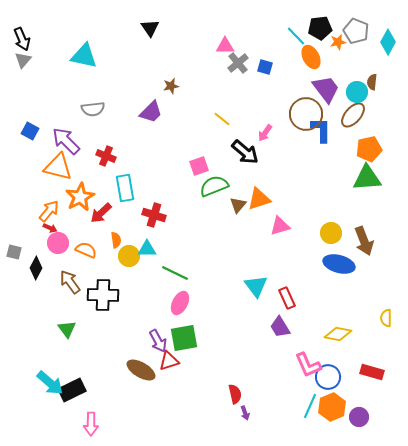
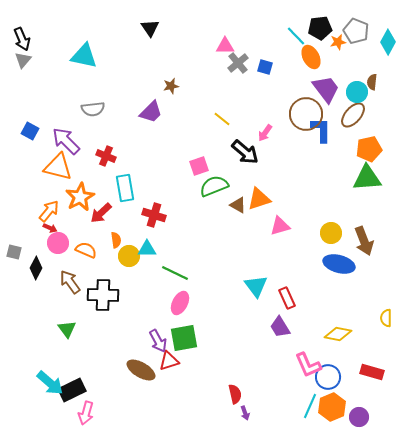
brown triangle at (238, 205): rotated 42 degrees counterclockwise
pink arrow at (91, 424): moved 5 px left, 11 px up; rotated 15 degrees clockwise
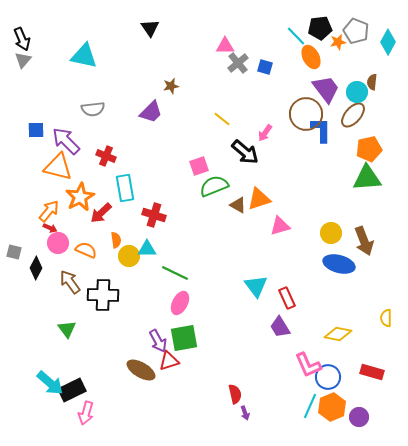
blue square at (30, 131): moved 6 px right, 1 px up; rotated 30 degrees counterclockwise
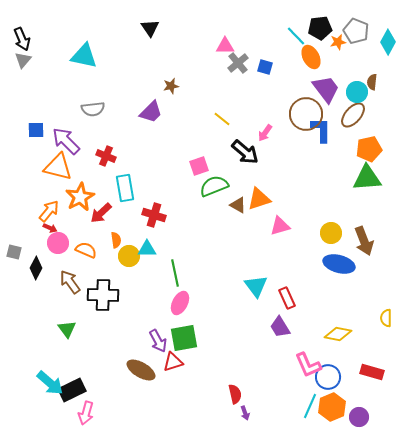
green line at (175, 273): rotated 52 degrees clockwise
red triangle at (169, 361): moved 4 px right, 1 px down
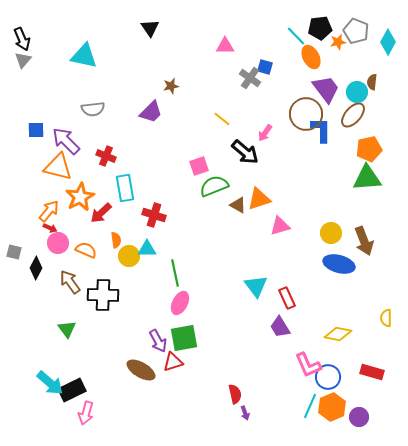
gray cross at (238, 63): moved 12 px right, 15 px down; rotated 15 degrees counterclockwise
